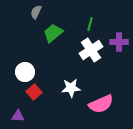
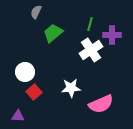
purple cross: moved 7 px left, 7 px up
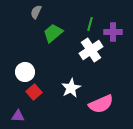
purple cross: moved 1 px right, 3 px up
white star: rotated 24 degrees counterclockwise
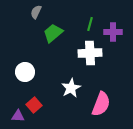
white cross: moved 1 px left, 3 px down; rotated 30 degrees clockwise
red square: moved 13 px down
pink semicircle: rotated 45 degrees counterclockwise
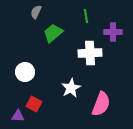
green line: moved 4 px left, 8 px up; rotated 24 degrees counterclockwise
red square: moved 1 px up; rotated 21 degrees counterclockwise
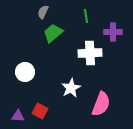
gray semicircle: moved 7 px right
red square: moved 6 px right, 7 px down
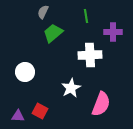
white cross: moved 2 px down
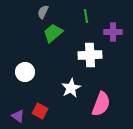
purple triangle: rotated 32 degrees clockwise
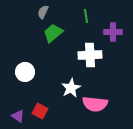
pink semicircle: moved 6 px left; rotated 75 degrees clockwise
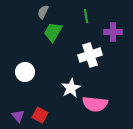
green trapezoid: moved 1 px up; rotated 20 degrees counterclockwise
white cross: rotated 15 degrees counterclockwise
red square: moved 4 px down
purple triangle: rotated 16 degrees clockwise
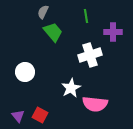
green trapezoid: rotated 110 degrees clockwise
